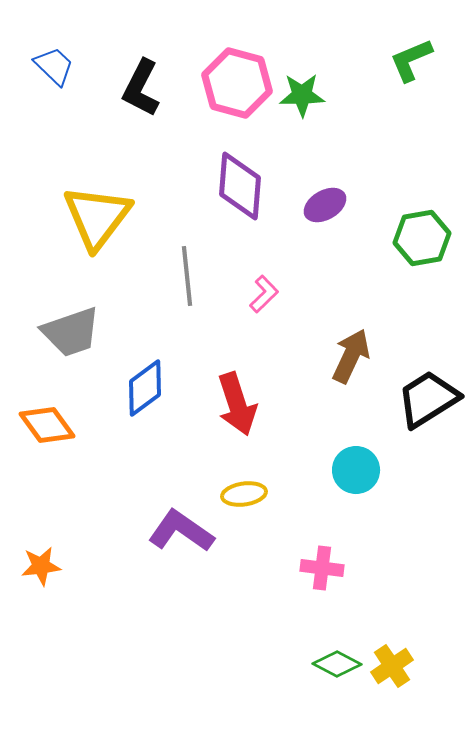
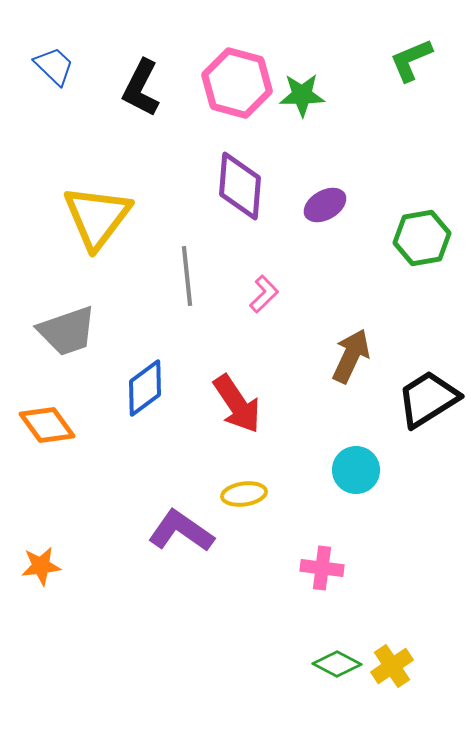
gray trapezoid: moved 4 px left, 1 px up
red arrow: rotated 16 degrees counterclockwise
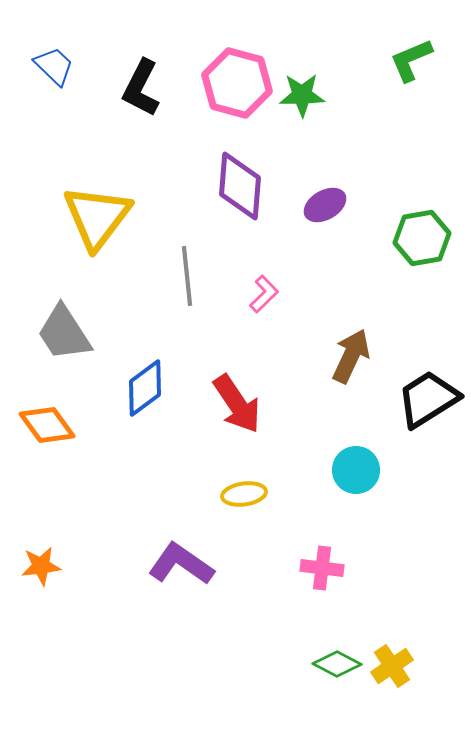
gray trapezoid: moved 3 px left, 2 px down; rotated 76 degrees clockwise
purple L-shape: moved 33 px down
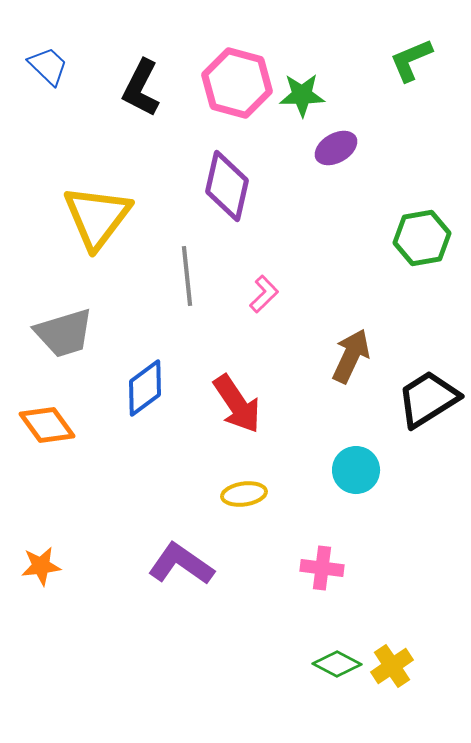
blue trapezoid: moved 6 px left
purple diamond: moved 13 px left; rotated 8 degrees clockwise
purple ellipse: moved 11 px right, 57 px up
gray trapezoid: rotated 74 degrees counterclockwise
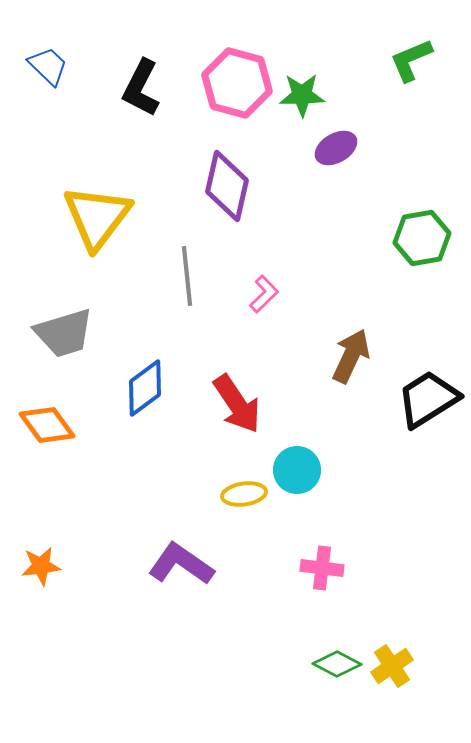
cyan circle: moved 59 px left
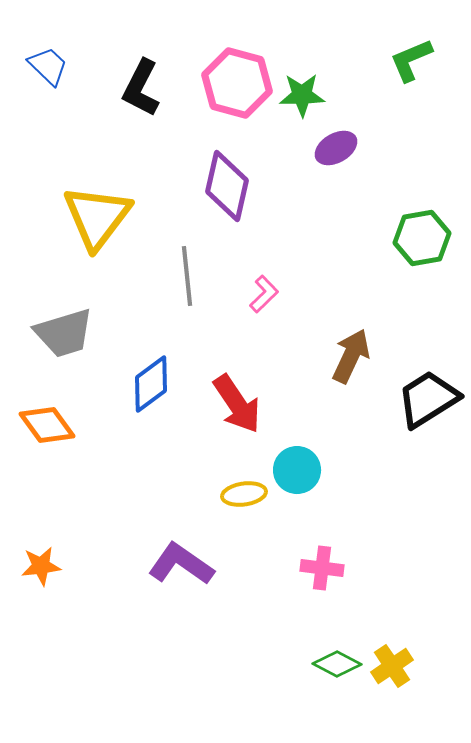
blue diamond: moved 6 px right, 4 px up
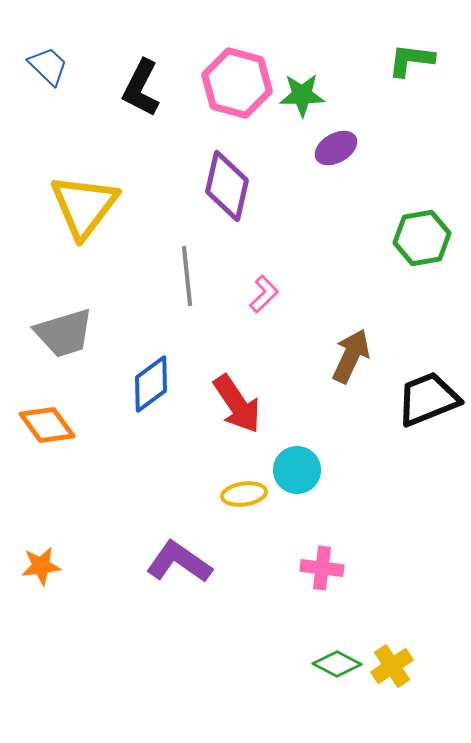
green L-shape: rotated 30 degrees clockwise
yellow triangle: moved 13 px left, 11 px up
black trapezoid: rotated 10 degrees clockwise
purple L-shape: moved 2 px left, 2 px up
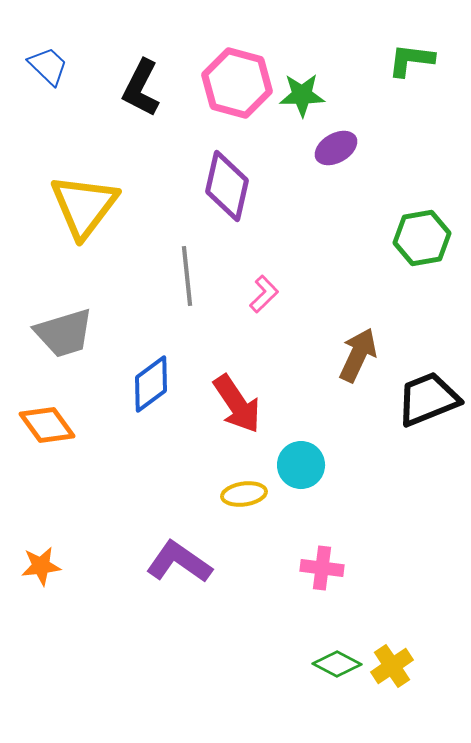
brown arrow: moved 7 px right, 1 px up
cyan circle: moved 4 px right, 5 px up
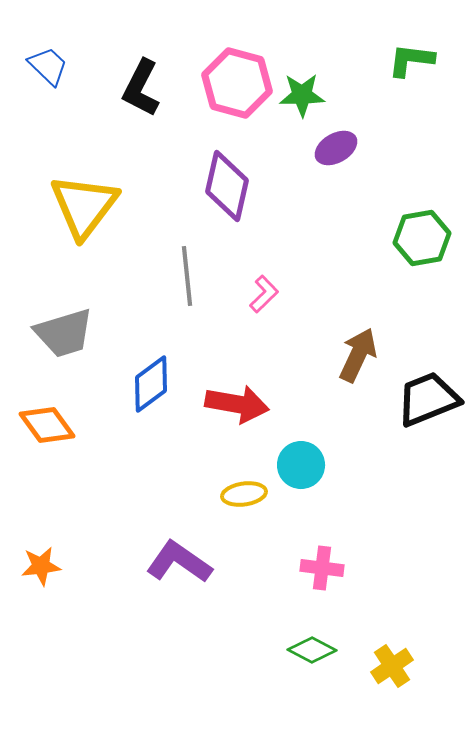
red arrow: rotated 46 degrees counterclockwise
green diamond: moved 25 px left, 14 px up
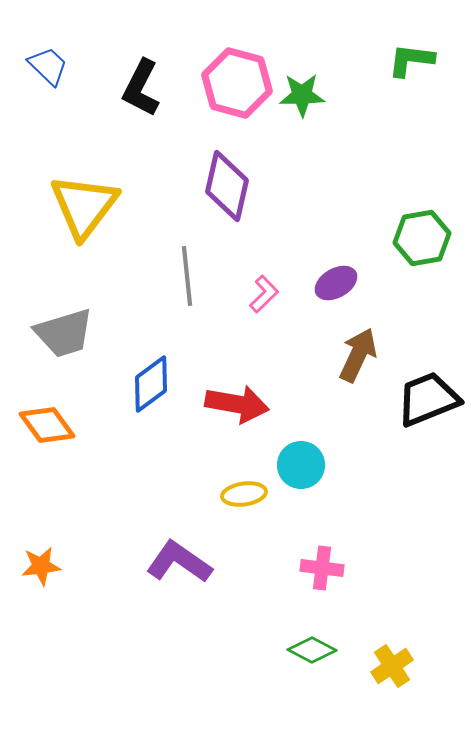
purple ellipse: moved 135 px down
